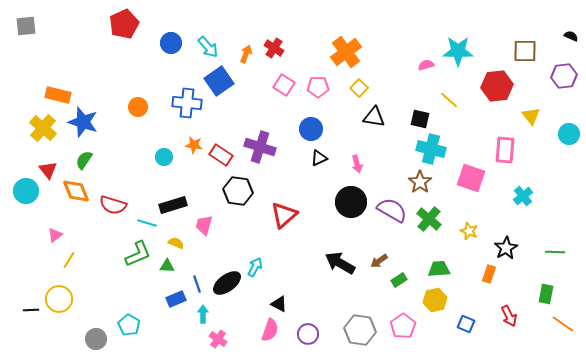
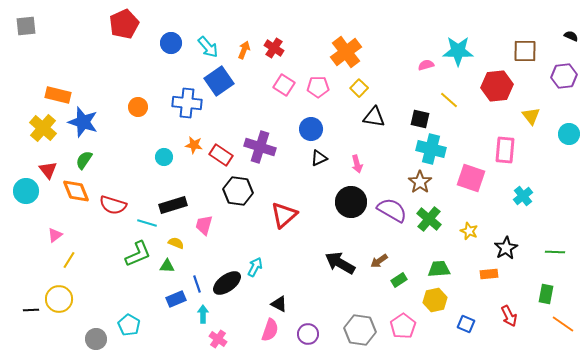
orange arrow at (246, 54): moved 2 px left, 4 px up
orange rectangle at (489, 274): rotated 66 degrees clockwise
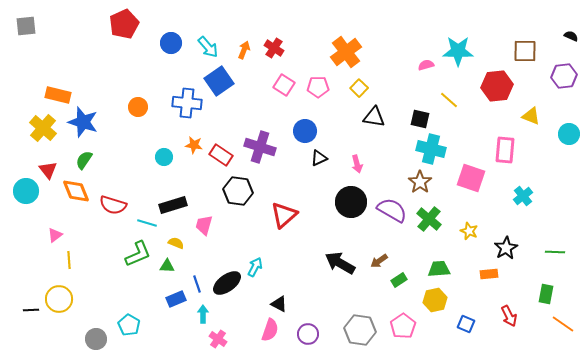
yellow triangle at (531, 116): rotated 30 degrees counterclockwise
blue circle at (311, 129): moved 6 px left, 2 px down
yellow line at (69, 260): rotated 36 degrees counterclockwise
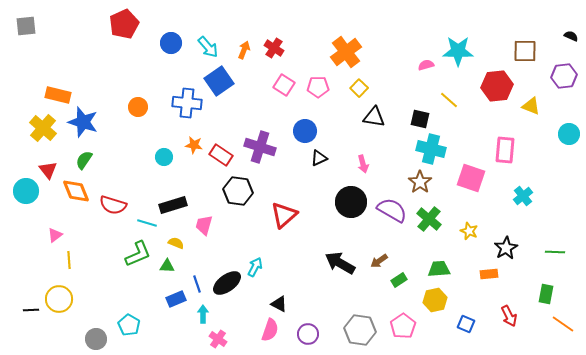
yellow triangle at (531, 116): moved 10 px up
pink arrow at (357, 164): moved 6 px right
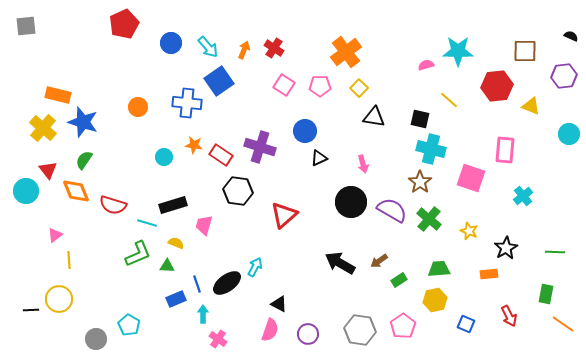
pink pentagon at (318, 87): moved 2 px right, 1 px up
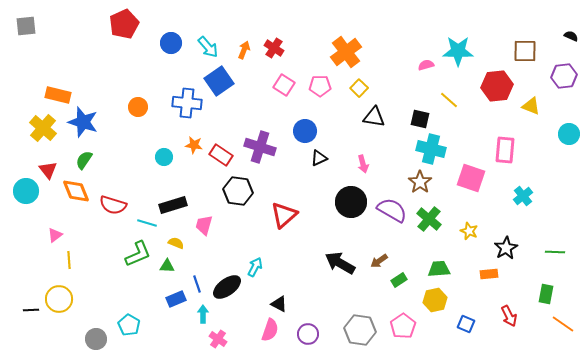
black ellipse at (227, 283): moved 4 px down
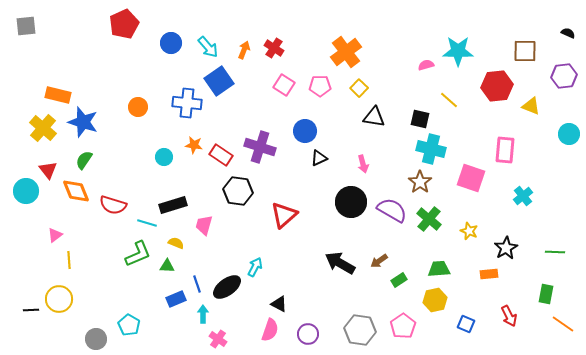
black semicircle at (571, 36): moved 3 px left, 3 px up
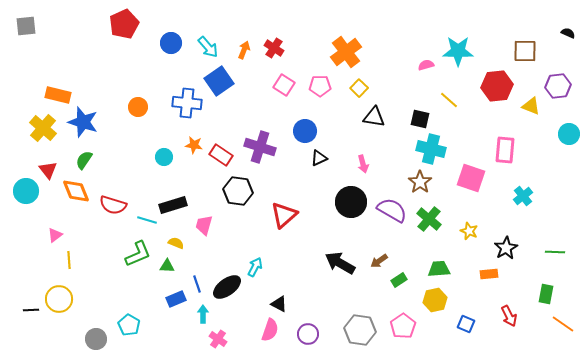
purple hexagon at (564, 76): moved 6 px left, 10 px down
cyan line at (147, 223): moved 3 px up
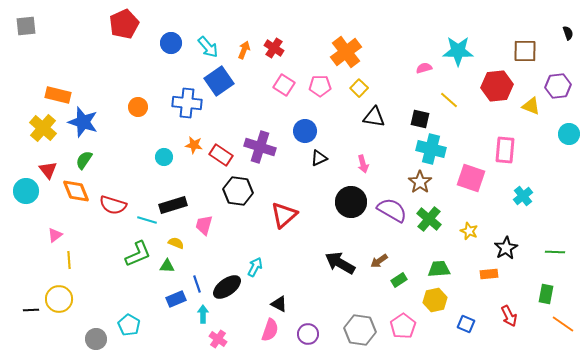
black semicircle at (568, 33): rotated 48 degrees clockwise
pink semicircle at (426, 65): moved 2 px left, 3 px down
